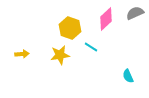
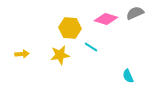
pink diamond: rotated 60 degrees clockwise
yellow hexagon: rotated 15 degrees counterclockwise
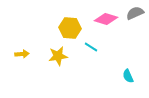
yellow star: moved 2 px left, 1 px down
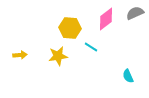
pink diamond: rotated 55 degrees counterclockwise
yellow arrow: moved 2 px left, 1 px down
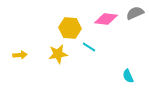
pink diamond: rotated 45 degrees clockwise
cyan line: moved 2 px left
yellow star: moved 2 px up
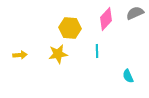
pink diamond: rotated 55 degrees counterclockwise
cyan line: moved 8 px right, 4 px down; rotated 56 degrees clockwise
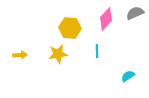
cyan semicircle: rotated 80 degrees clockwise
